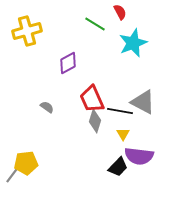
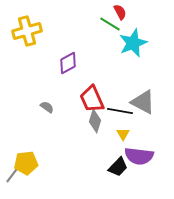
green line: moved 15 px right
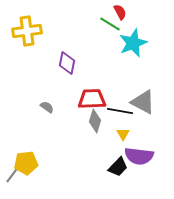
yellow cross: rotated 8 degrees clockwise
purple diamond: moved 1 px left; rotated 50 degrees counterclockwise
red trapezoid: rotated 112 degrees clockwise
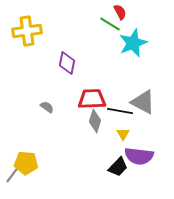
yellow pentagon: rotated 10 degrees clockwise
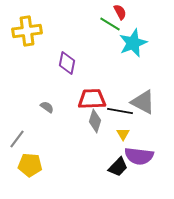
yellow pentagon: moved 4 px right, 2 px down
gray line: moved 4 px right, 35 px up
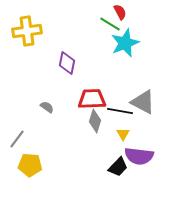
cyan star: moved 8 px left
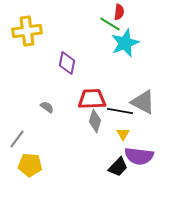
red semicircle: moved 1 px left; rotated 35 degrees clockwise
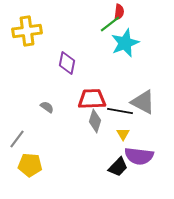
green line: rotated 70 degrees counterclockwise
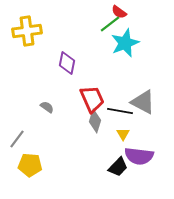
red semicircle: rotated 119 degrees clockwise
red trapezoid: rotated 68 degrees clockwise
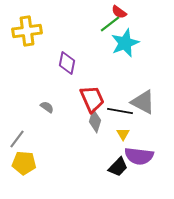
yellow pentagon: moved 6 px left, 2 px up
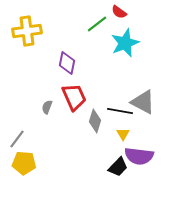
green line: moved 13 px left
red trapezoid: moved 18 px left, 2 px up
gray semicircle: rotated 104 degrees counterclockwise
